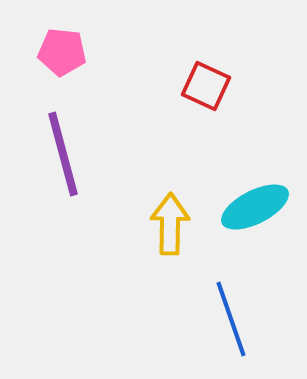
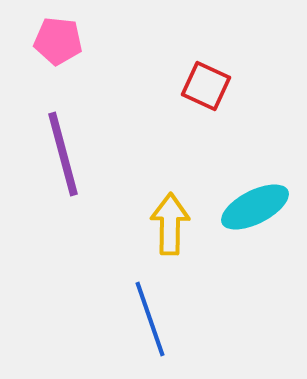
pink pentagon: moved 4 px left, 11 px up
blue line: moved 81 px left
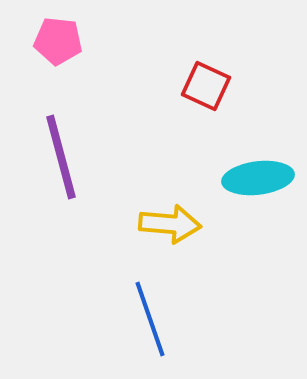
purple line: moved 2 px left, 3 px down
cyan ellipse: moved 3 px right, 29 px up; rotated 20 degrees clockwise
yellow arrow: rotated 94 degrees clockwise
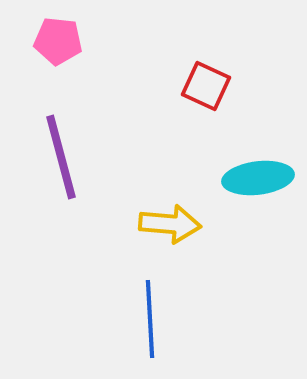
blue line: rotated 16 degrees clockwise
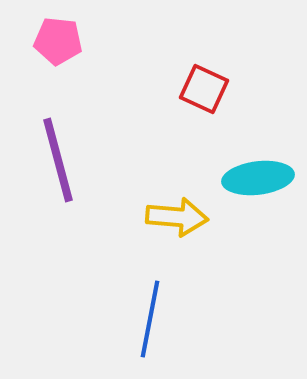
red square: moved 2 px left, 3 px down
purple line: moved 3 px left, 3 px down
yellow arrow: moved 7 px right, 7 px up
blue line: rotated 14 degrees clockwise
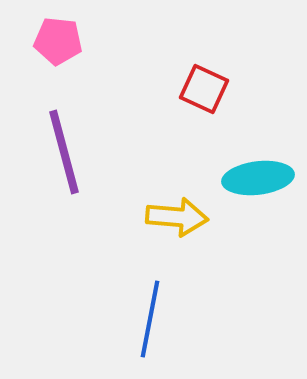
purple line: moved 6 px right, 8 px up
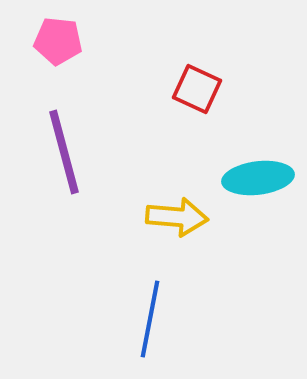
red square: moved 7 px left
